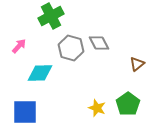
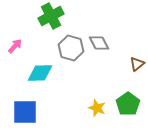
pink arrow: moved 4 px left
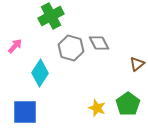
cyan diamond: rotated 56 degrees counterclockwise
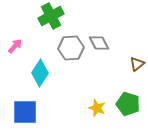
gray hexagon: rotated 20 degrees counterclockwise
green pentagon: rotated 20 degrees counterclockwise
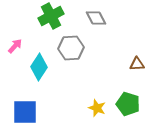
gray diamond: moved 3 px left, 25 px up
brown triangle: rotated 35 degrees clockwise
cyan diamond: moved 1 px left, 6 px up
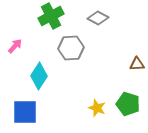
gray diamond: moved 2 px right; rotated 35 degrees counterclockwise
cyan diamond: moved 9 px down
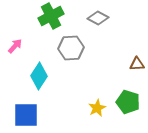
green pentagon: moved 2 px up
yellow star: rotated 24 degrees clockwise
blue square: moved 1 px right, 3 px down
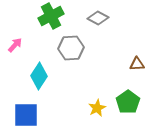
pink arrow: moved 1 px up
green pentagon: rotated 20 degrees clockwise
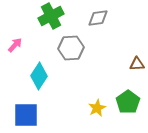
gray diamond: rotated 35 degrees counterclockwise
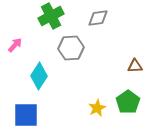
brown triangle: moved 2 px left, 2 px down
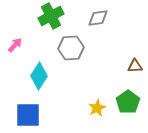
blue square: moved 2 px right
